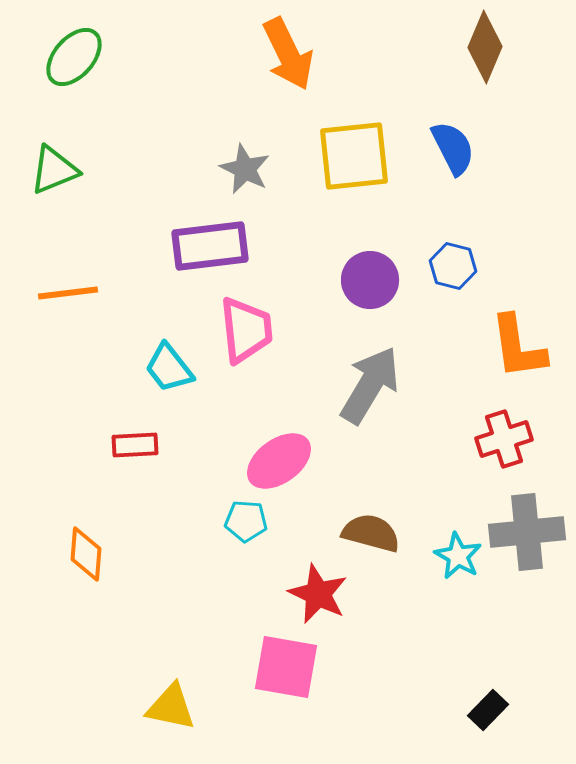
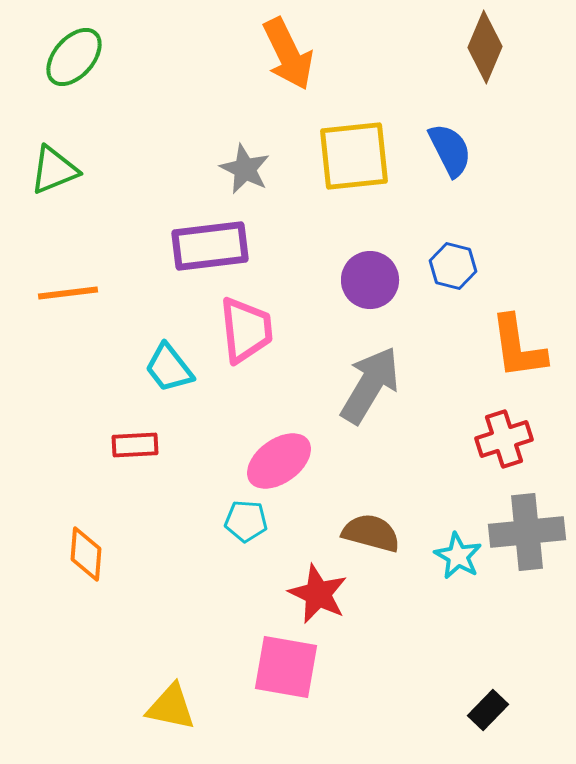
blue semicircle: moved 3 px left, 2 px down
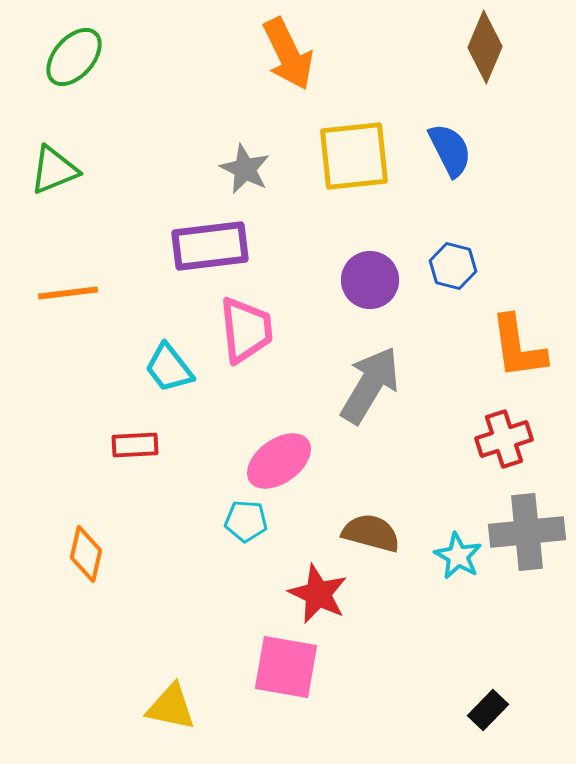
orange diamond: rotated 8 degrees clockwise
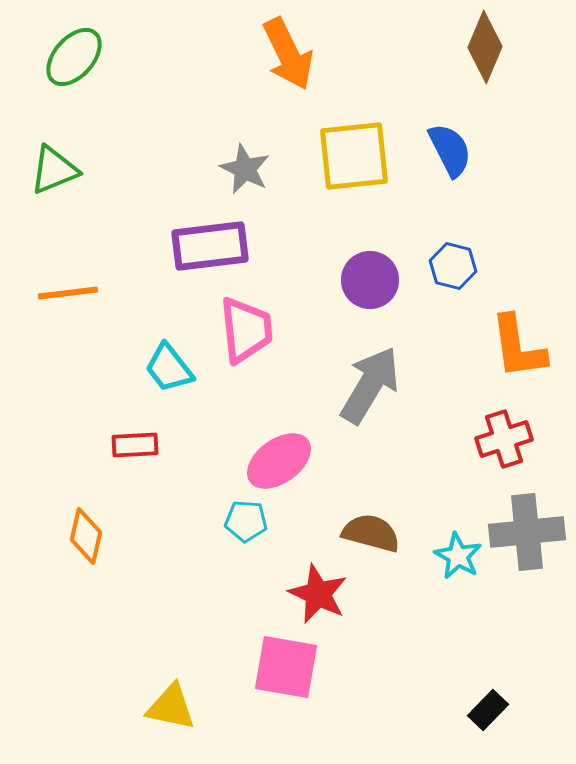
orange diamond: moved 18 px up
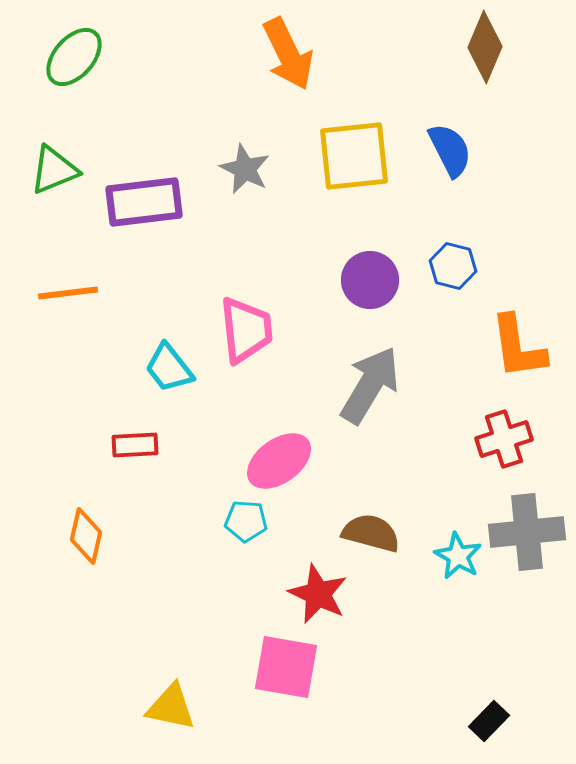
purple rectangle: moved 66 px left, 44 px up
black rectangle: moved 1 px right, 11 px down
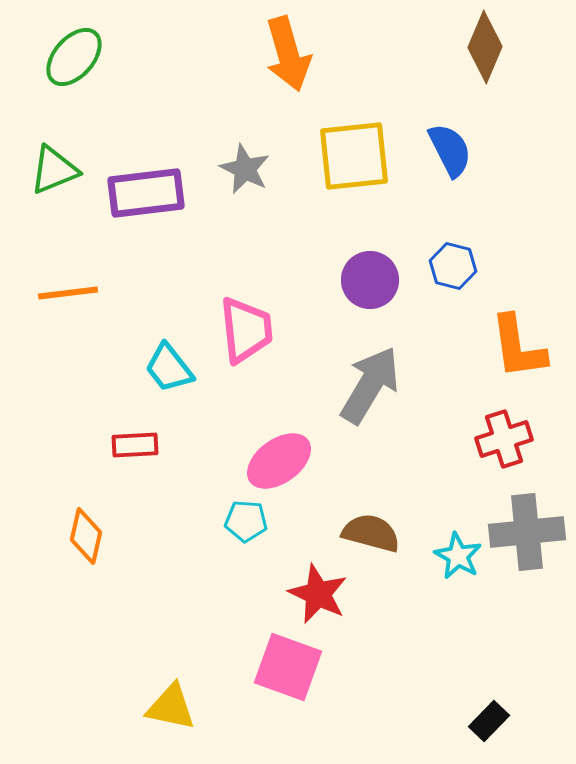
orange arrow: rotated 10 degrees clockwise
purple rectangle: moved 2 px right, 9 px up
pink square: moved 2 px right; rotated 10 degrees clockwise
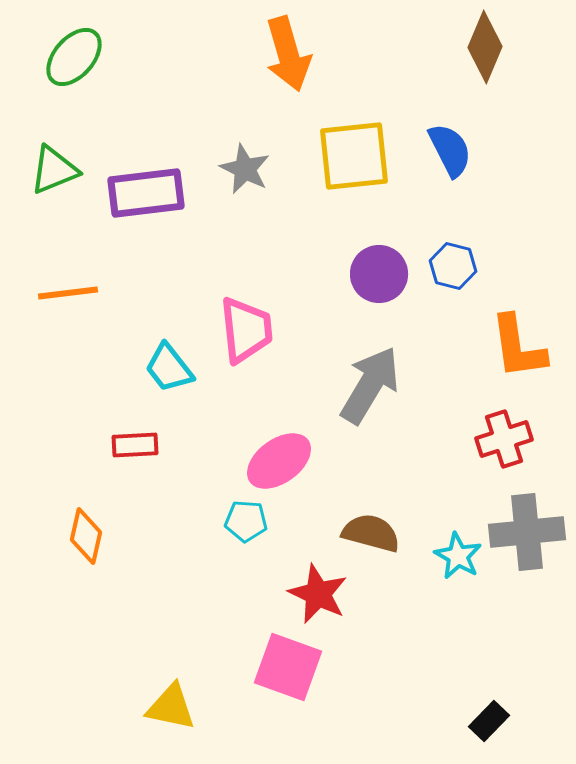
purple circle: moved 9 px right, 6 px up
